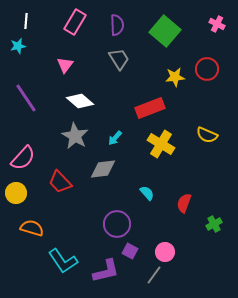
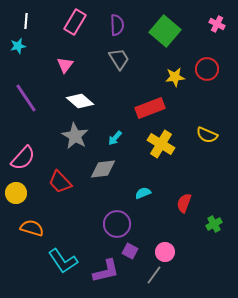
cyan semicircle: moved 4 px left; rotated 70 degrees counterclockwise
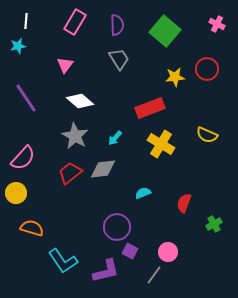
red trapezoid: moved 10 px right, 9 px up; rotated 95 degrees clockwise
purple circle: moved 3 px down
pink circle: moved 3 px right
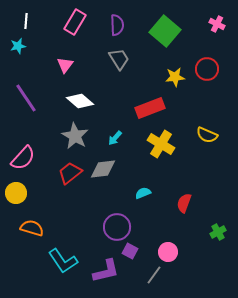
green cross: moved 4 px right, 8 px down
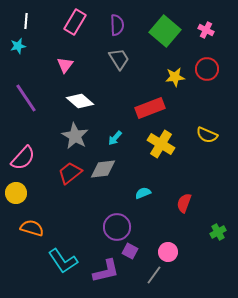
pink cross: moved 11 px left, 6 px down
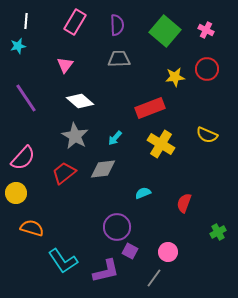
gray trapezoid: rotated 60 degrees counterclockwise
red trapezoid: moved 6 px left
gray line: moved 3 px down
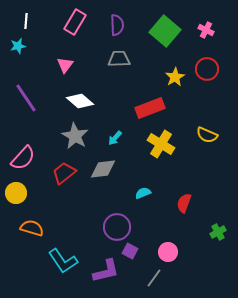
yellow star: rotated 24 degrees counterclockwise
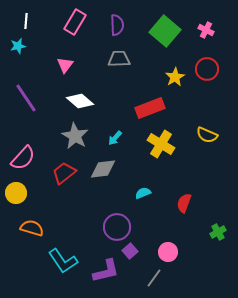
purple square: rotated 21 degrees clockwise
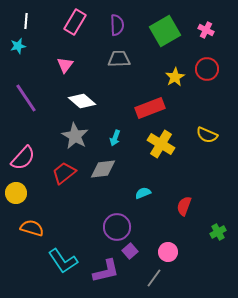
green square: rotated 20 degrees clockwise
white diamond: moved 2 px right
cyan arrow: rotated 21 degrees counterclockwise
red semicircle: moved 3 px down
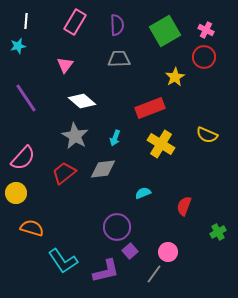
red circle: moved 3 px left, 12 px up
gray line: moved 4 px up
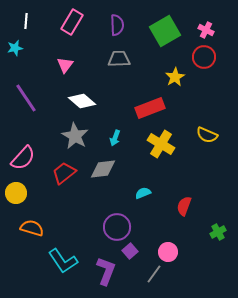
pink rectangle: moved 3 px left
cyan star: moved 3 px left, 2 px down
purple L-shape: rotated 56 degrees counterclockwise
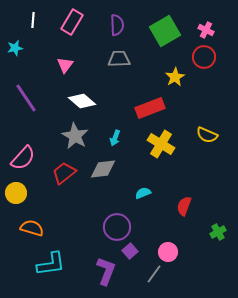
white line: moved 7 px right, 1 px up
cyan L-shape: moved 12 px left, 3 px down; rotated 64 degrees counterclockwise
